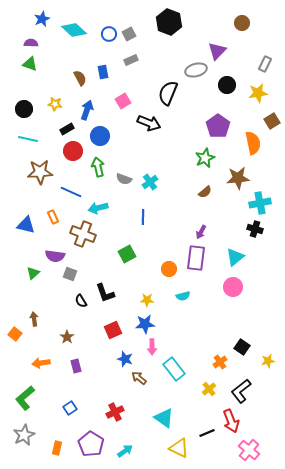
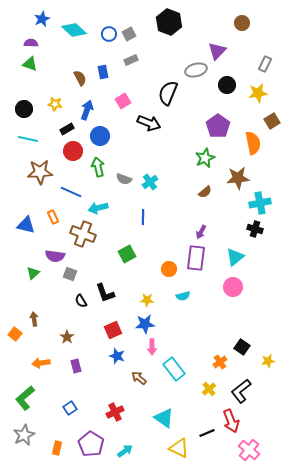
blue star at (125, 359): moved 8 px left, 3 px up
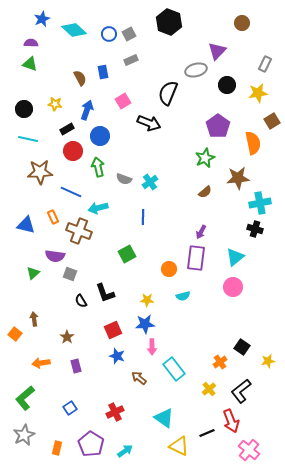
brown cross at (83, 234): moved 4 px left, 3 px up
yellow triangle at (179, 448): moved 2 px up
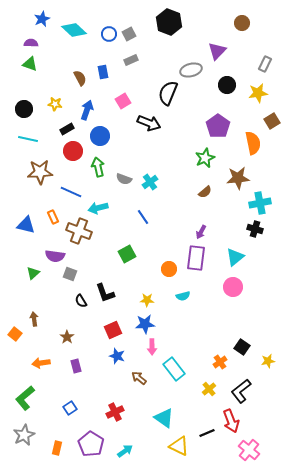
gray ellipse at (196, 70): moved 5 px left
blue line at (143, 217): rotated 35 degrees counterclockwise
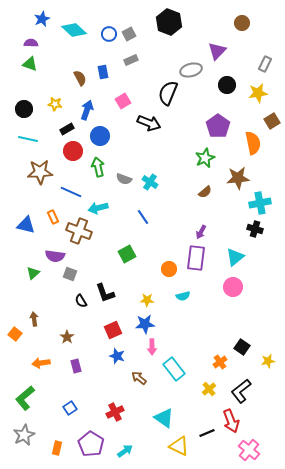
cyan cross at (150, 182): rotated 21 degrees counterclockwise
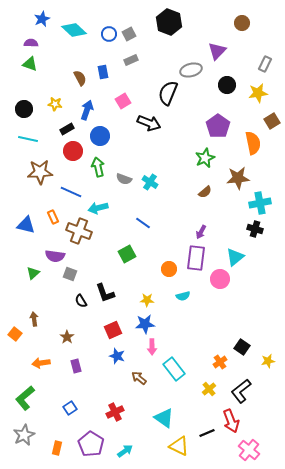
blue line at (143, 217): moved 6 px down; rotated 21 degrees counterclockwise
pink circle at (233, 287): moved 13 px left, 8 px up
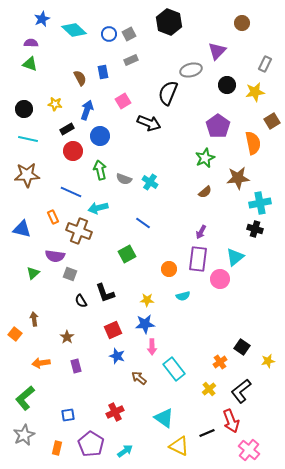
yellow star at (258, 93): moved 3 px left, 1 px up
green arrow at (98, 167): moved 2 px right, 3 px down
brown star at (40, 172): moved 13 px left, 3 px down
blue triangle at (26, 225): moved 4 px left, 4 px down
purple rectangle at (196, 258): moved 2 px right, 1 px down
blue square at (70, 408): moved 2 px left, 7 px down; rotated 24 degrees clockwise
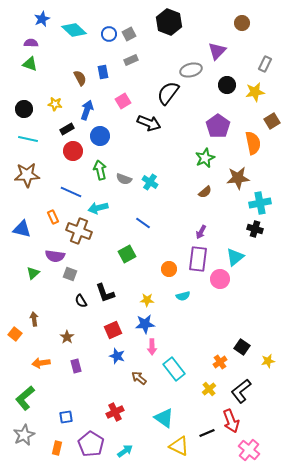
black semicircle at (168, 93): rotated 15 degrees clockwise
blue square at (68, 415): moved 2 px left, 2 px down
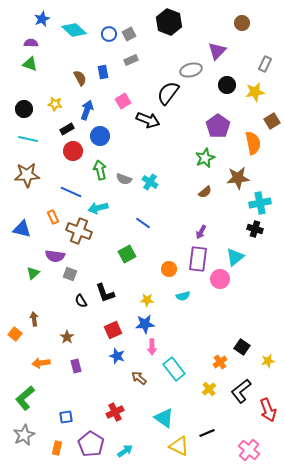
black arrow at (149, 123): moved 1 px left, 3 px up
red arrow at (231, 421): moved 37 px right, 11 px up
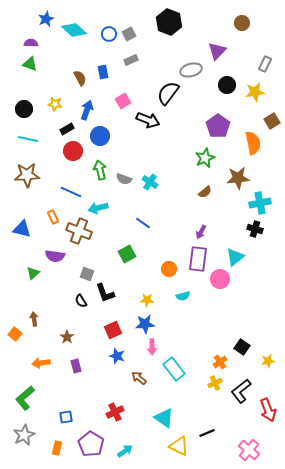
blue star at (42, 19): moved 4 px right
gray square at (70, 274): moved 17 px right
yellow cross at (209, 389): moved 6 px right, 6 px up; rotated 16 degrees clockwise
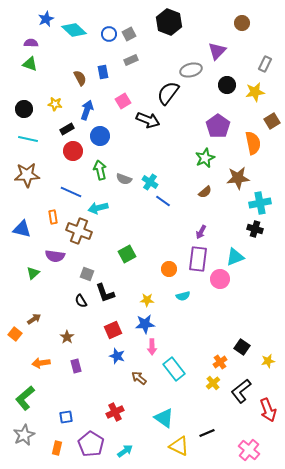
orange rectangle at (53, 217): rotated 16 degrees clockwise
blue line at (143, 223): moved 20 px right, 22 px up
cyan triangle at (235, 257): rotated 18 degrees clockwise
brown arrow at (34, 319): rotated 64 degrees clockwise
yellow cross at (215, 383): moved 2 px left; rotated 16 degrees counterclockwise
